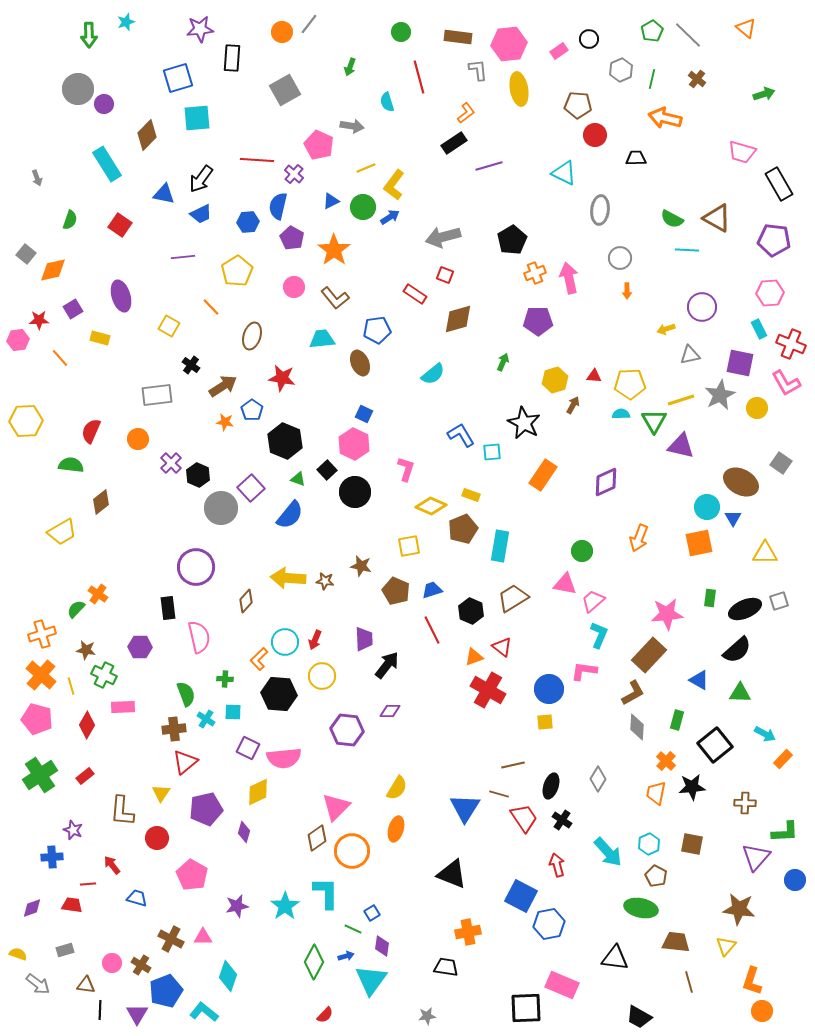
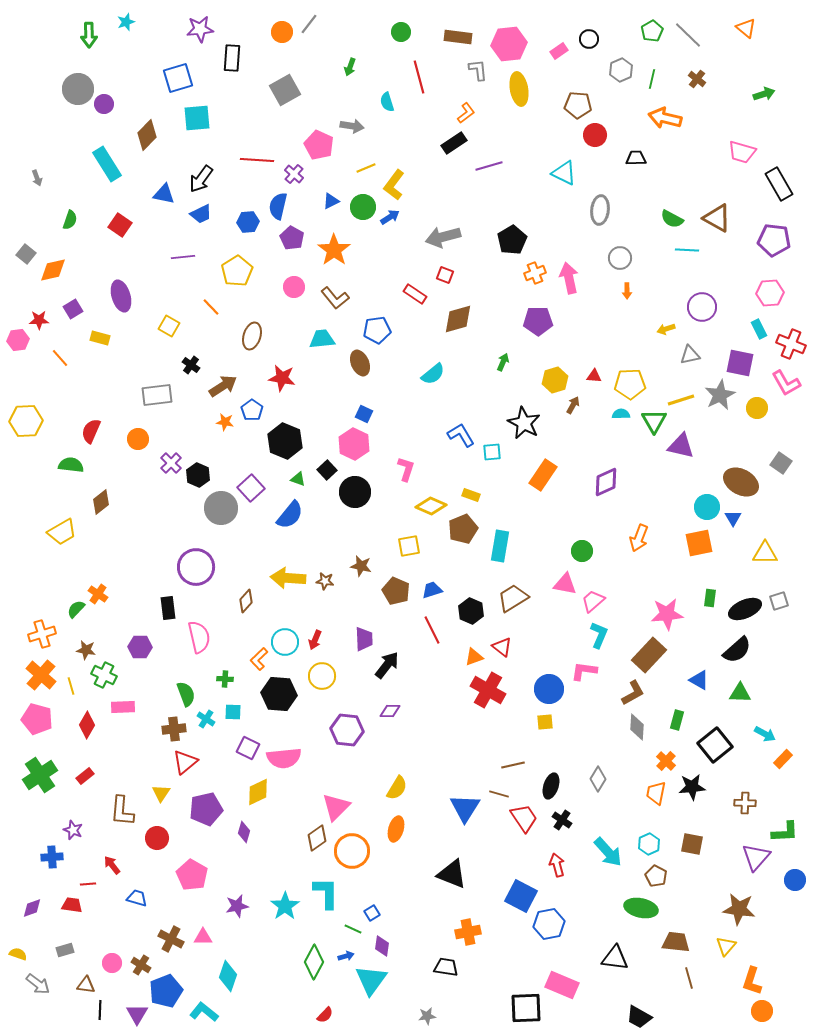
brown line at (689, 982): moved 4 px up
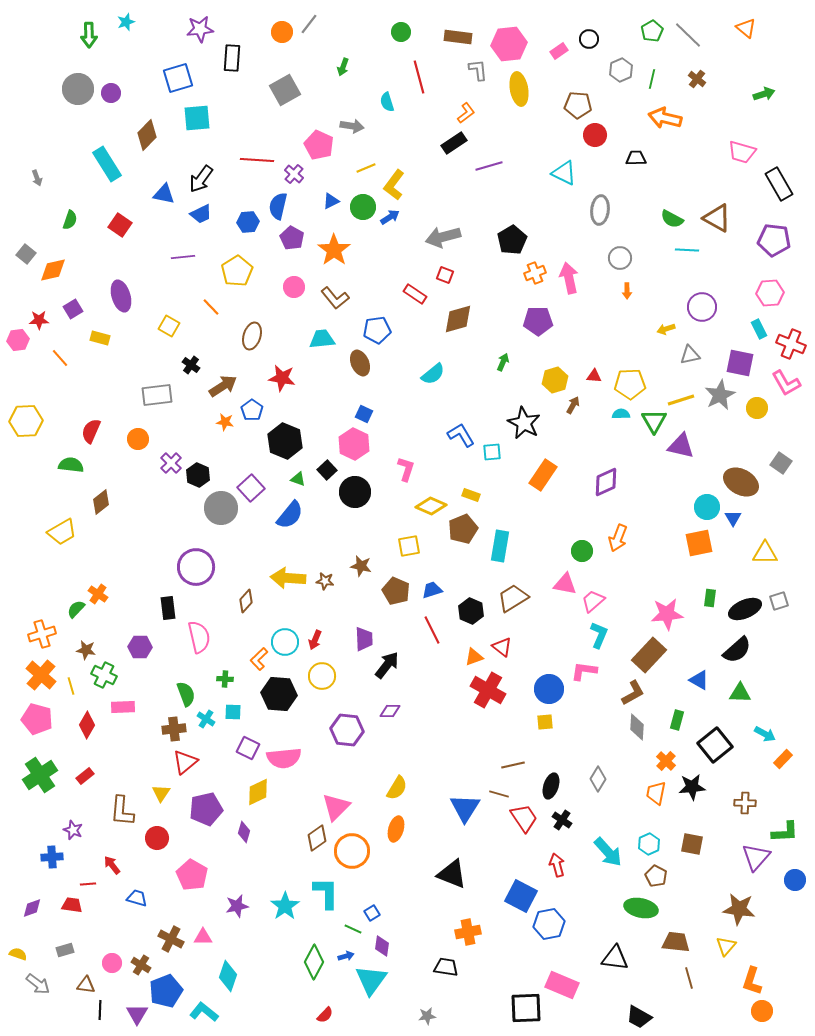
green arrow at (350, 67): moved 7 px left
purple circle at (104, 104): moved 7 px right, 11 px up
orange arrow at (639, 538): moved 21 px left
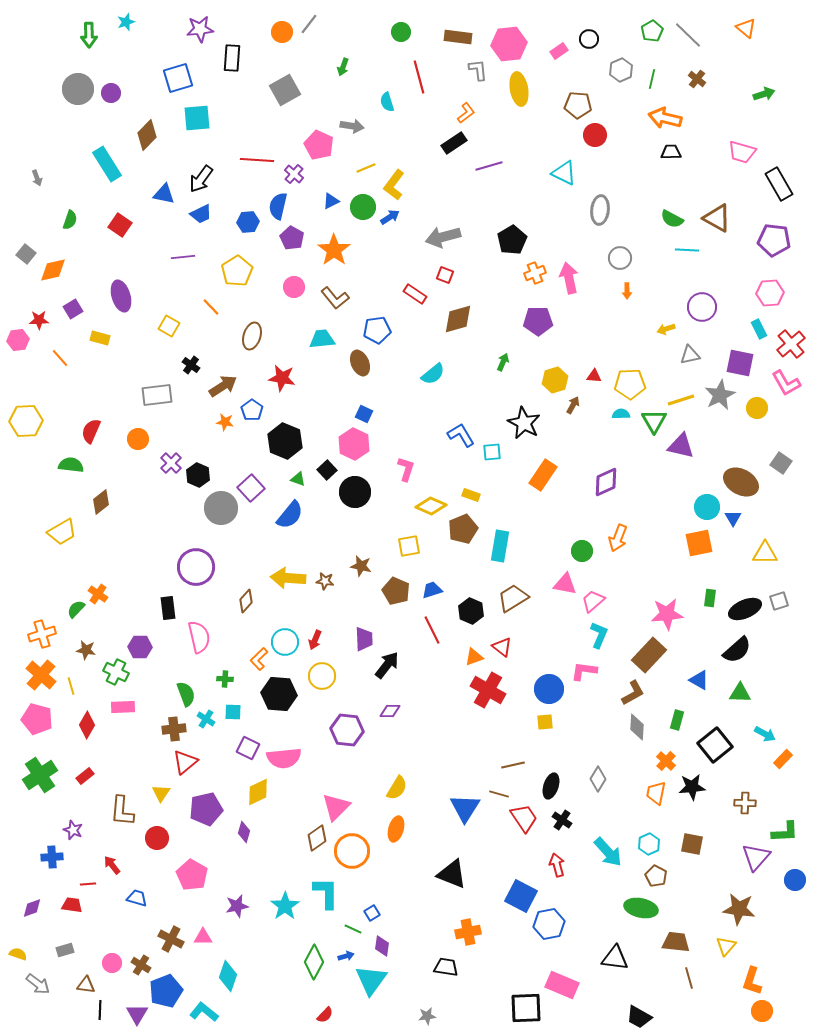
black trapezoid at (636, 158): moved 35 px right, 6 px up
red cross at (791, 344): rotated 28 degrees clockwise
green cross at (104, 675): moved 12 px right, 3 px up
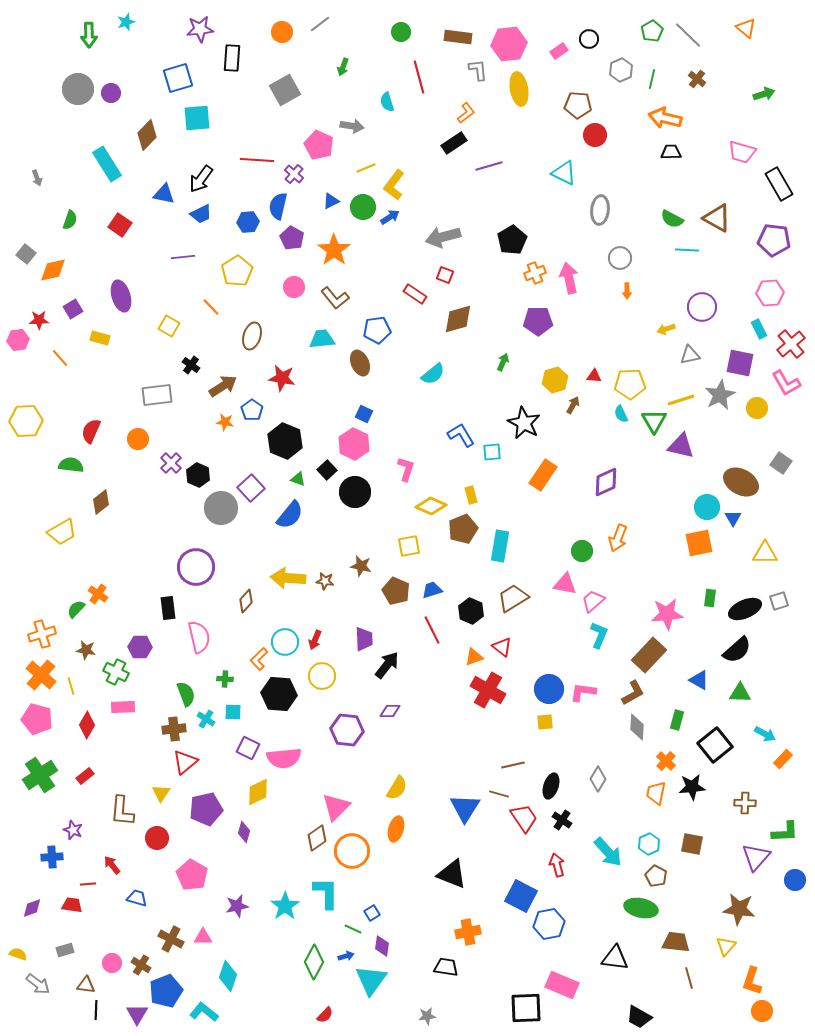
gray line at (309, 24): moved 11 px right; rotated 15 degrees clockwise
cyan semicircle at (621, 414): rotated 114 degrees counterclockwise
yellow rectangle at (471, 495): rotated 54 degrees clockwise
pink L-shape at (584, 671): moved 1 px left, 21 px down
black line at (100, 1010): moved 4 px left
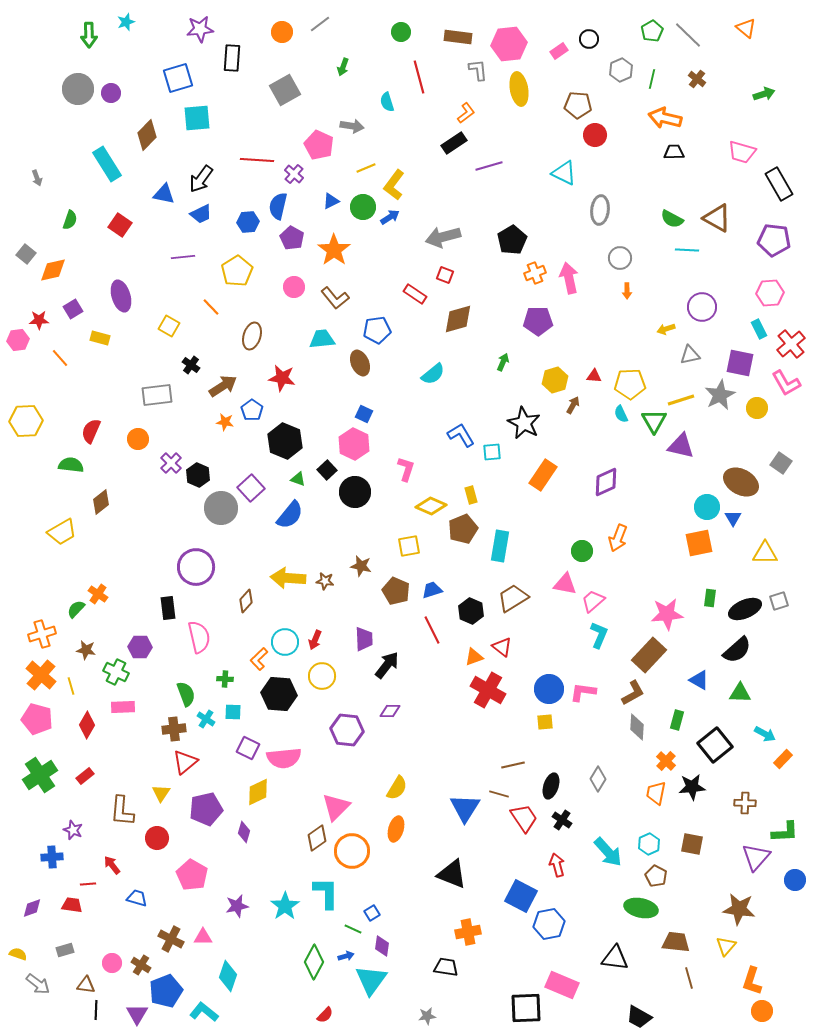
black trapezoid at (671, 152): moved 3 px right
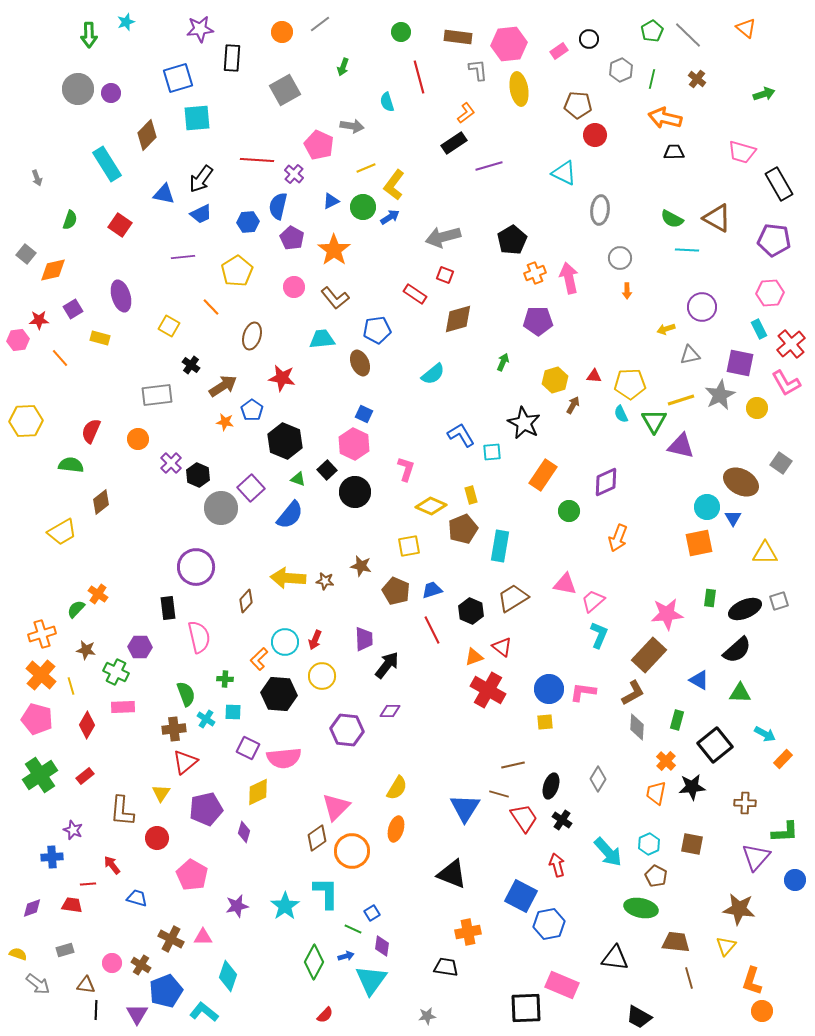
green circle at (582, 551): moved 13 px left, 40 px up
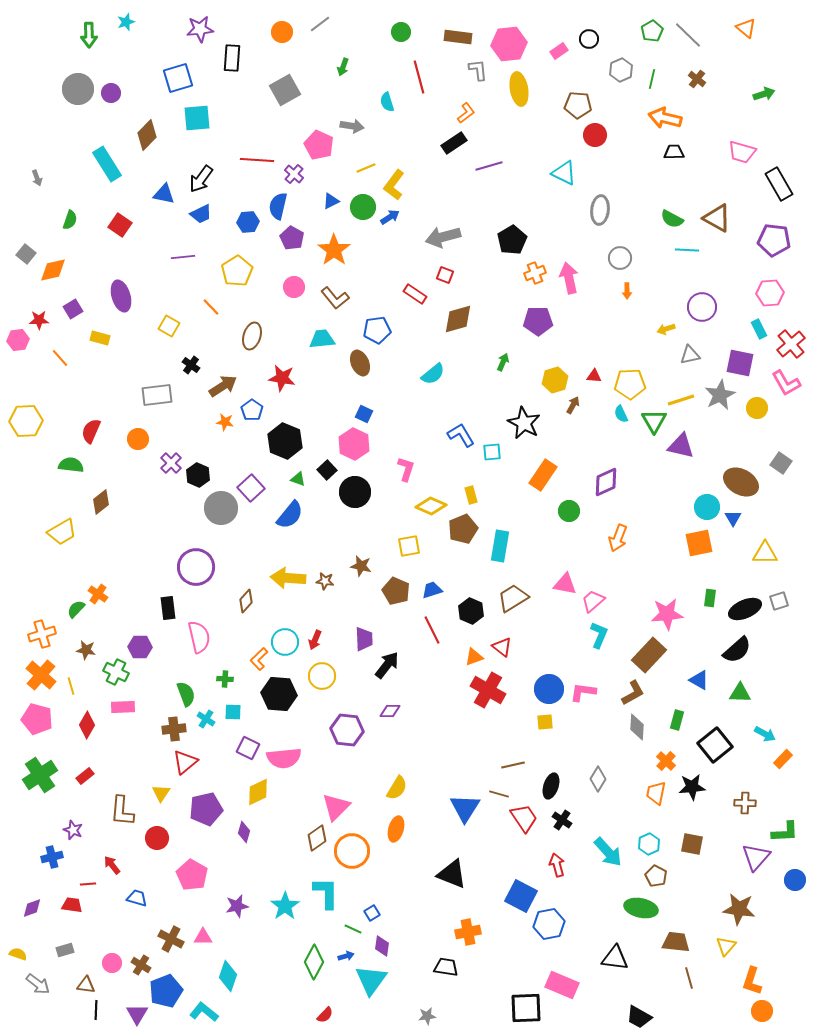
blue cross at (52, 857): rotated 10 degrees counterclockwise
